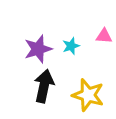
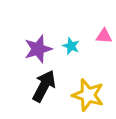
cyan star: rotated 30 degrees counterclockwise
black arrow: rotated 16 degrees clockwise
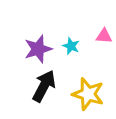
yellow star: moved 1 px up
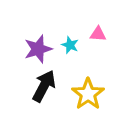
pink triangle: moved 6 px left, 2 px up
cyan star: moved 1 px left, 1 px up
yellow star: rotated 20 degrees clockwise
